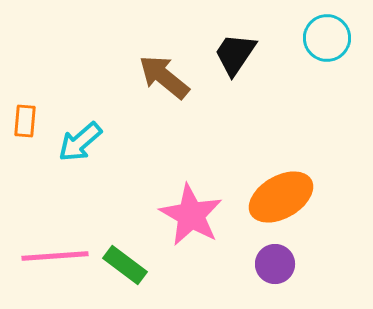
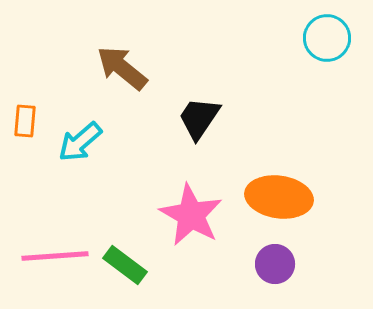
black trapezoid: moved 36 px left, 64 px down
brown arrow: moved 42 px left, 9 px up
orange ellipse: moved 2 px left; rotated 38 degrees clockwise
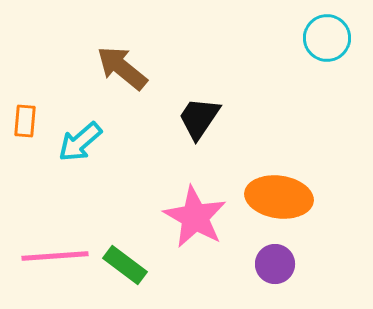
pink star: moved 4 px right, 2 px down
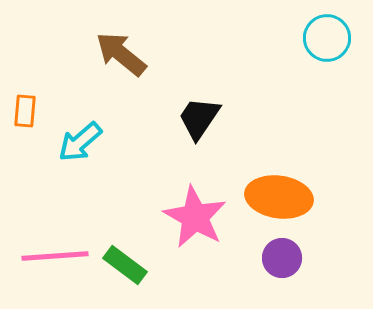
brown arrow: moved 1 px left, 14 px up
orange rectangle: moved 10 px up
purple circle: moved 7 px right, 6 px up
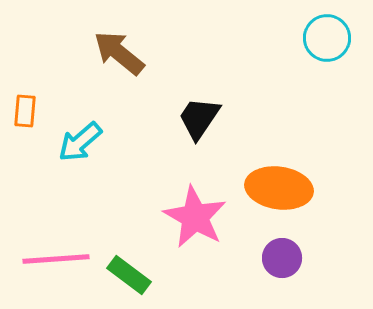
brown arrow: moved 2 px left, 1 px up
orange ellipse: moved 9 px up
pink line: moved 1 px right, 3 px down
green rectangle: moved 4 px right, 10 px down
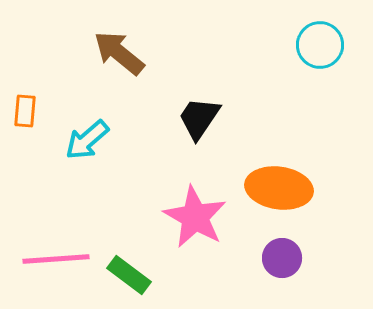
cyan circle: moved 7 px left, 7 px down
cyan arrow: moved 7 px right, 2 px up
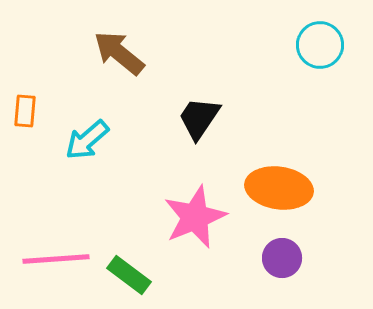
pink star: rotated 20 degrees clockwise
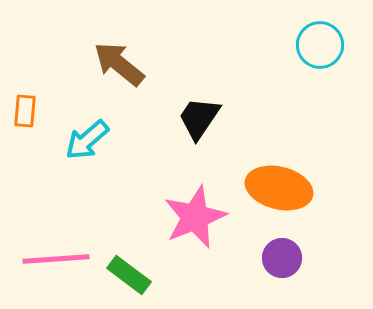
brown arrow: moved 11 px down
orange ellipse: rotated 6 degrees clockwise
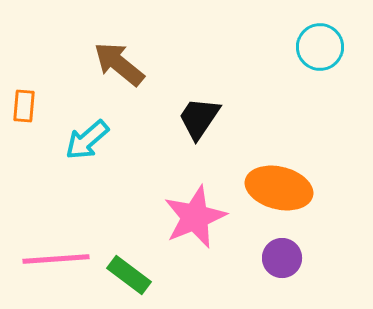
cyan circle: moved 2 px down
orange rectangle: moved 1 px left, 5 px up
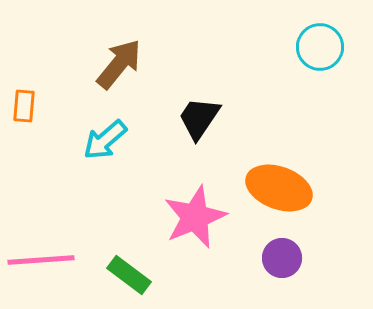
brown arrow: rotated 90 degrees clockwise
cyan arrow: moved 18 px right
orange ellipse: rotated 6 degrees clockwise
pink line: moved 15 px left, 1 px down
